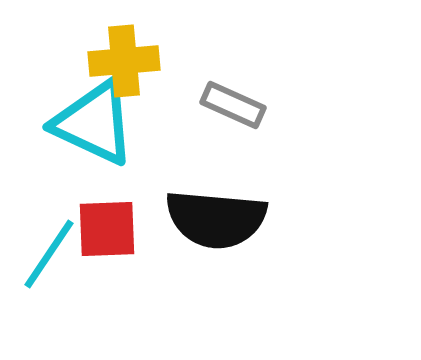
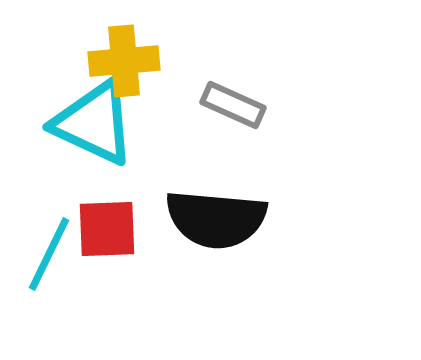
cyan line: rotated 8 degrees counterclockwise
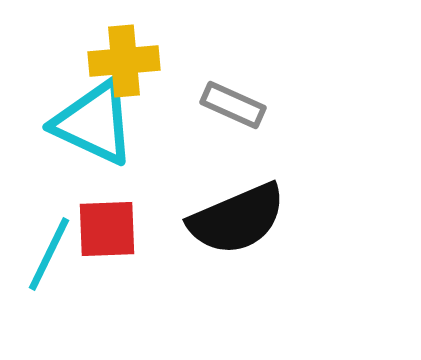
black semicircle: moved 21 px right; rotated 28 degrees counterclockwise
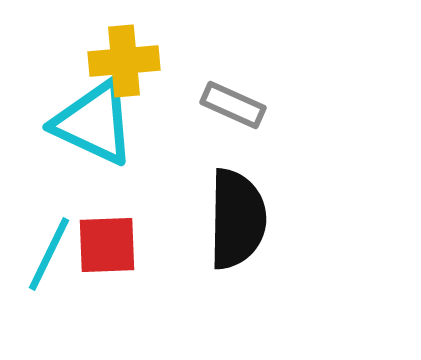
black semicircle: rotated 66 degrees counterclockwise
red square: moved 16 px down
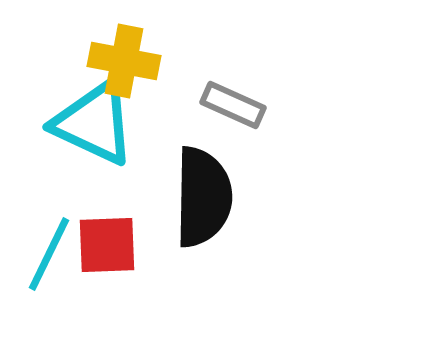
yellow cross: rotated 16 degrees clockwise
black semicircle: moved 34 px left, 22 px up
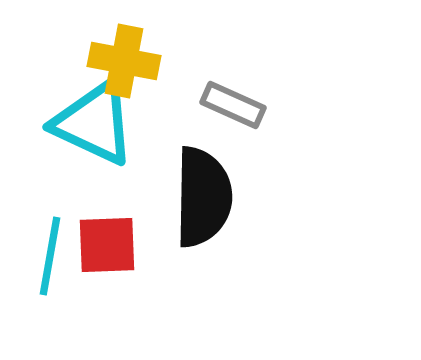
cyan line: moved 1 px right, 2 px down; rotated 16 degrees counterclockwise
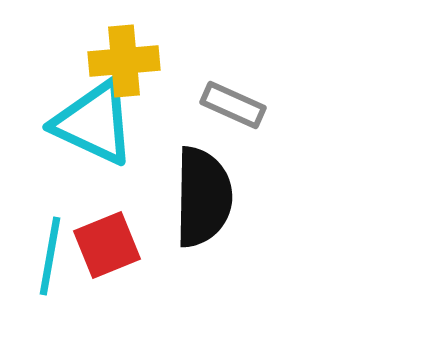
yellow cross: rotated 16 degrees counterclockwise
red square: rotated 20 degrees counterclockwise
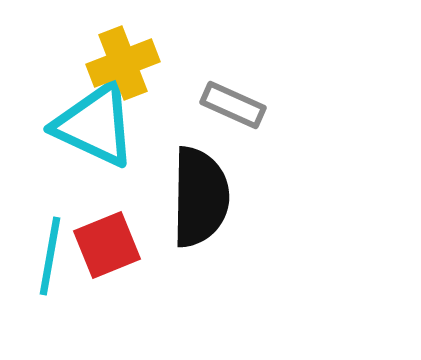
yellow cross: moved 1 px left, 2 px down; rotated 16 degrees counterclockwise
cyan triangle: moved 1 px right, 2 px down
black semicircle: moved 3 px left
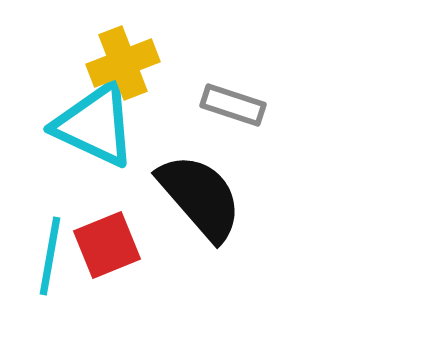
gray rectangle: rotated 6 degrees counterclockwise
black semicircle: rotated 42 degrees counterclockwise
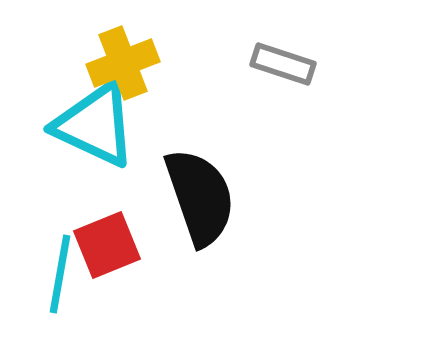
gray rectangle: moved 50 px right, 41 px up
black semicircle: rotated 22 degrees clockwise
cyan line: moved 10 px right, 18 px down
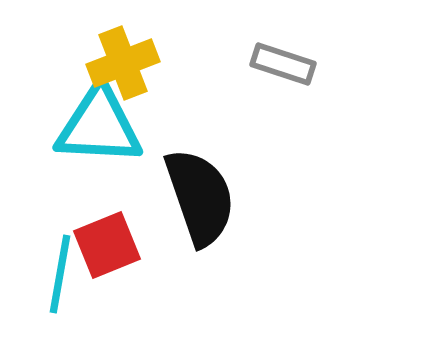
cyan triangle: moved 4 px right, 1 px down; rotated 22 degrees counterclockwise
